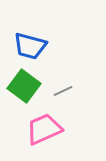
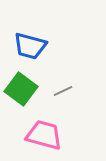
green square: moved 3 px left, 3 px down
pink trapezoid: moved 6 px down; rotated 39 degrees clockwise
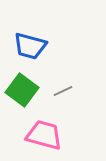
green square: moved 1 px right, 1 px down
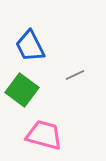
blue trapezoid: rotated 48 degrees clockwise
gray line: moved 12 px right, 16 px up
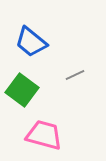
blue trapezoid: moved 1 px right, 4 px up; rotated 24 degrees counterclockwise
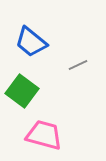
gray line: moved 3 px right, 10 px up
green square: moved 1 px down
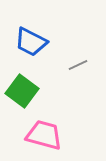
blue trapezoid: rotated 12 degrees counterclockwise
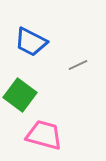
green square: moved 2 px left, 4 px down
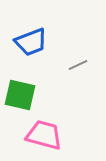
blue trapezoid: rotated 48 degrees counterclockwise
green square: rotated 24 degrees counterclockwise
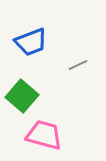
green square: moved 2 px right, 1 px down; rotated 28 degrees clockwise
